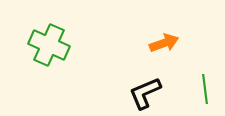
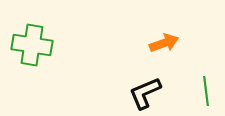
green cross: moved 17 px left; rotated 15 degrees counterclockwise
green line: moved 1 px right, 2 px down
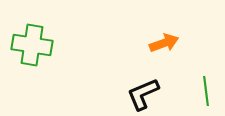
black L-shape: moved 2 px left, 1 px down
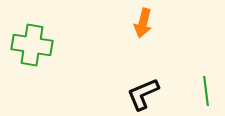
orange arrow: moved 21 px left, 20 px up; rotated 124 degrees clockwise
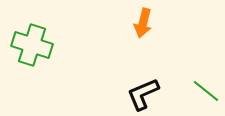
green cross: rotated 9 degrees clockwise
green line: rotated 44 degrees counterclockwise
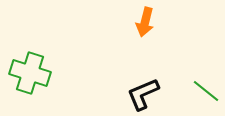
orange arrow: moved 2 px right, 1 px up
green cross: moved 2 px left, 28 px down
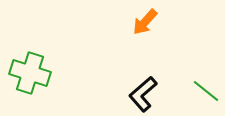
orange arrow: rotated 28 degrees clockwise
black L-shape: rotated 18 degrees counterclockwise
